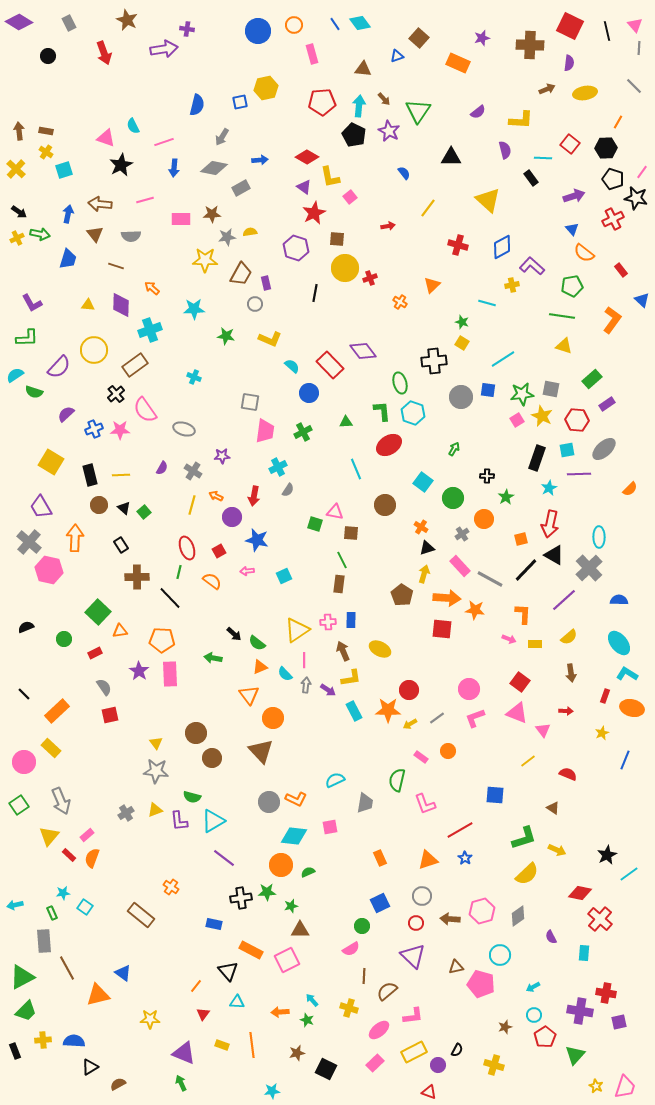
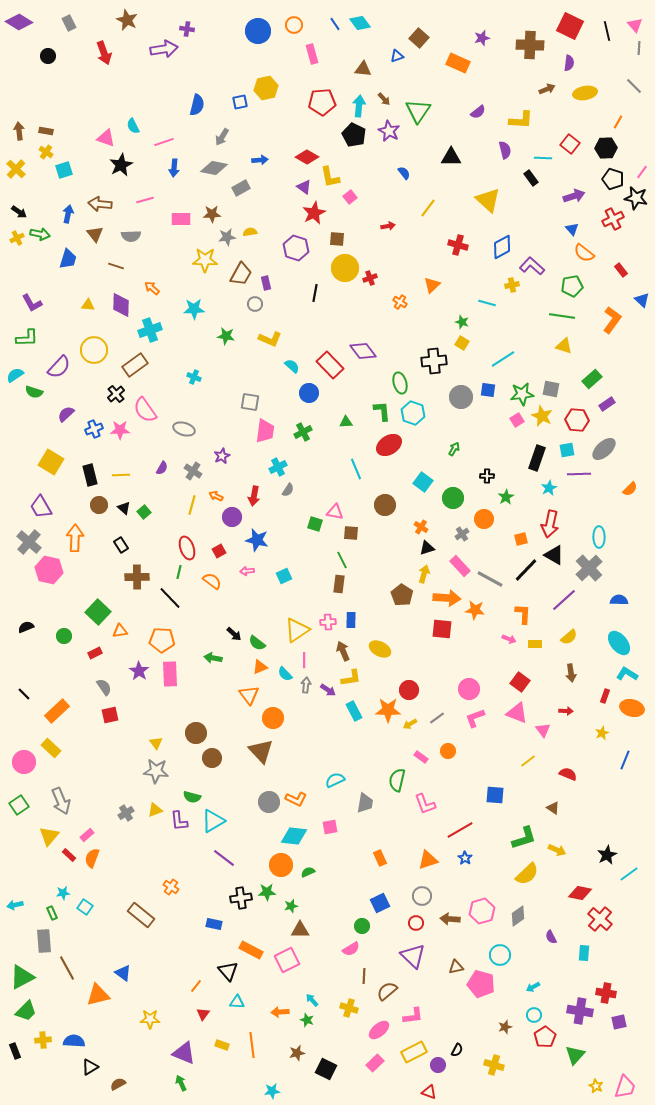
purple star at (222, 456): rotated 21 degrees counterclockwise
green circle at (64, 639): moved 3 px up
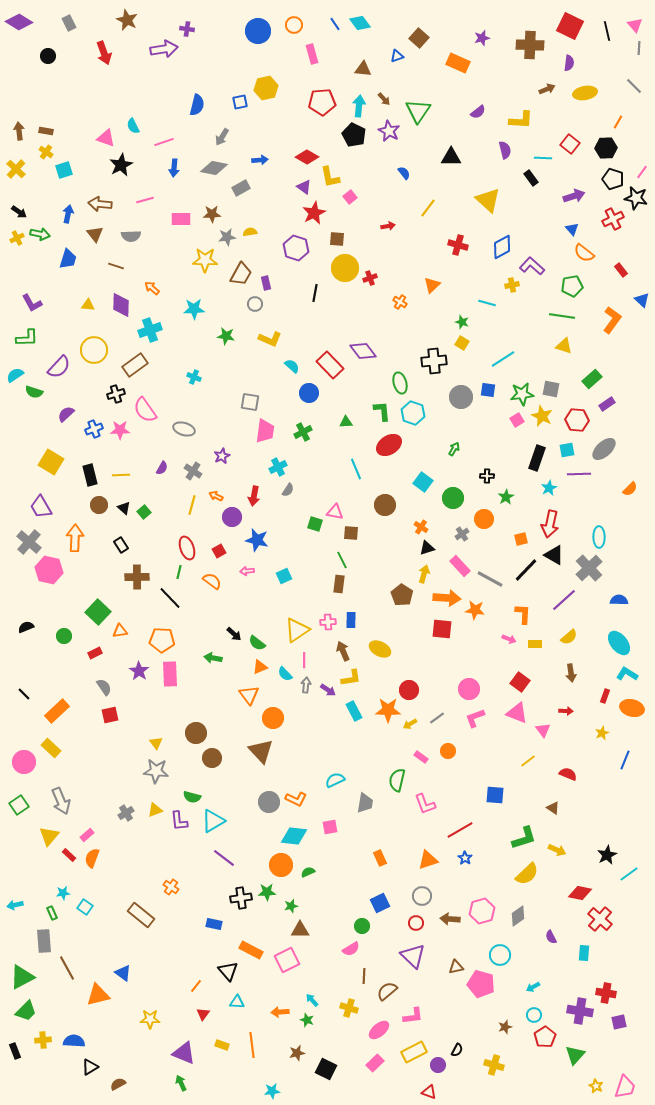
black cross at (116, 394): rotated 24 degrees clockwise
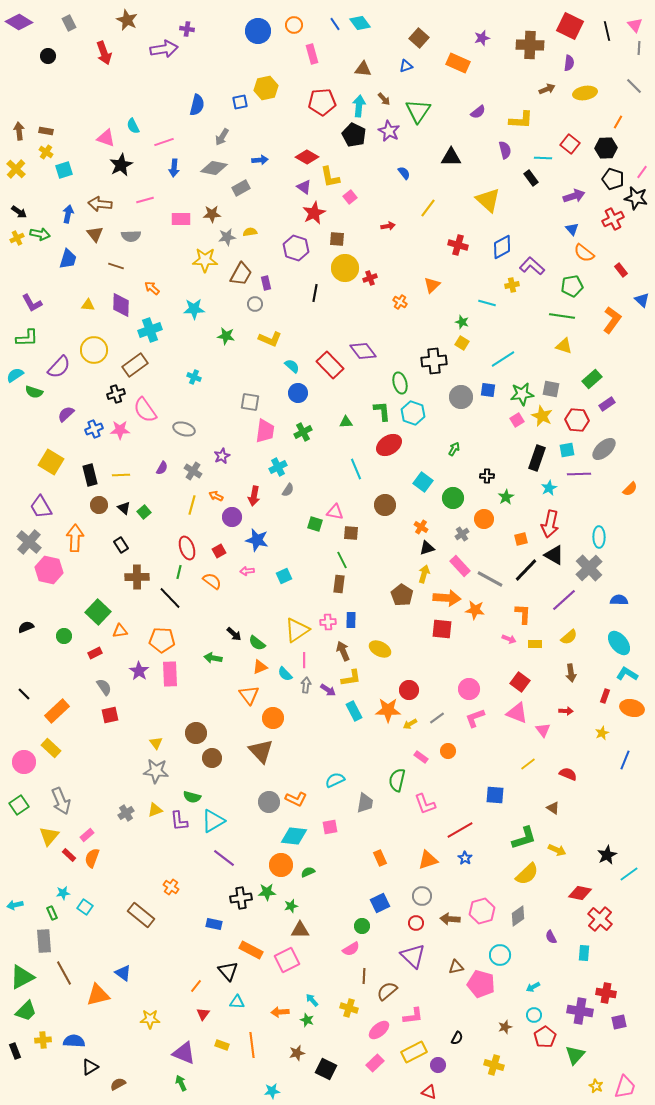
blue triangle at (397, 56): moved 9 px right, 10 px down
blue circle at (309, 393): moved 11 px left
yellow line at (528, 761): moved 3 px down
brown line at (67, 968): moved 3 px left, 5 px down
black semicircle at (457, 1050): moved 12 px up
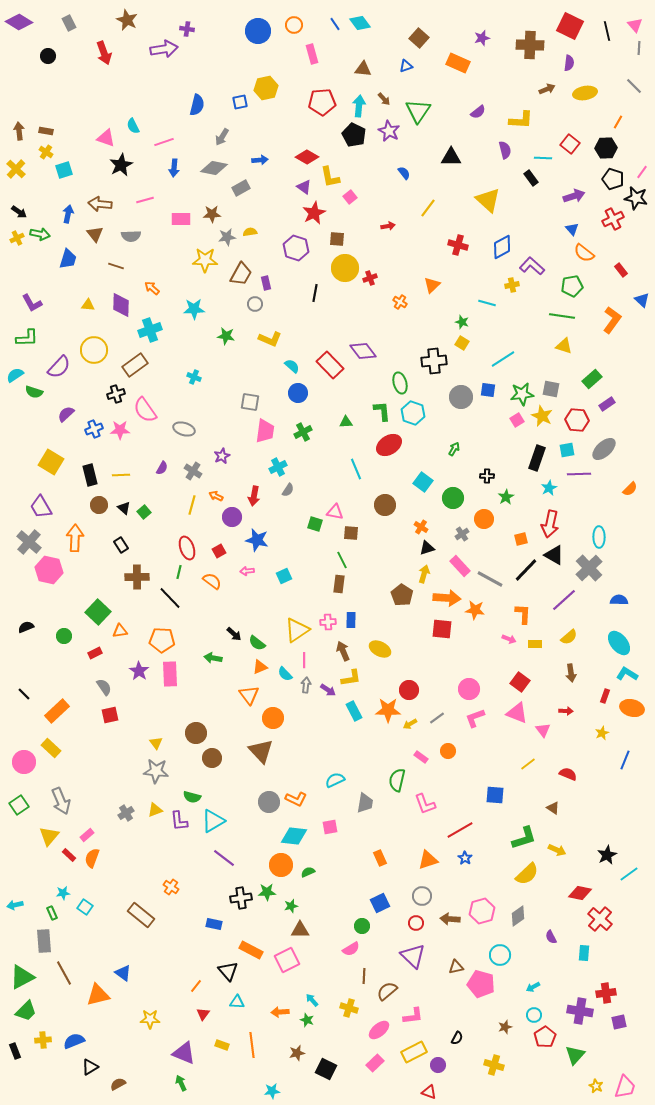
red cross at (606, 993): rotated 18 degrees counterclockwise
blue semicircle at (74, 1041): rotated 25 degrees counterclockwise
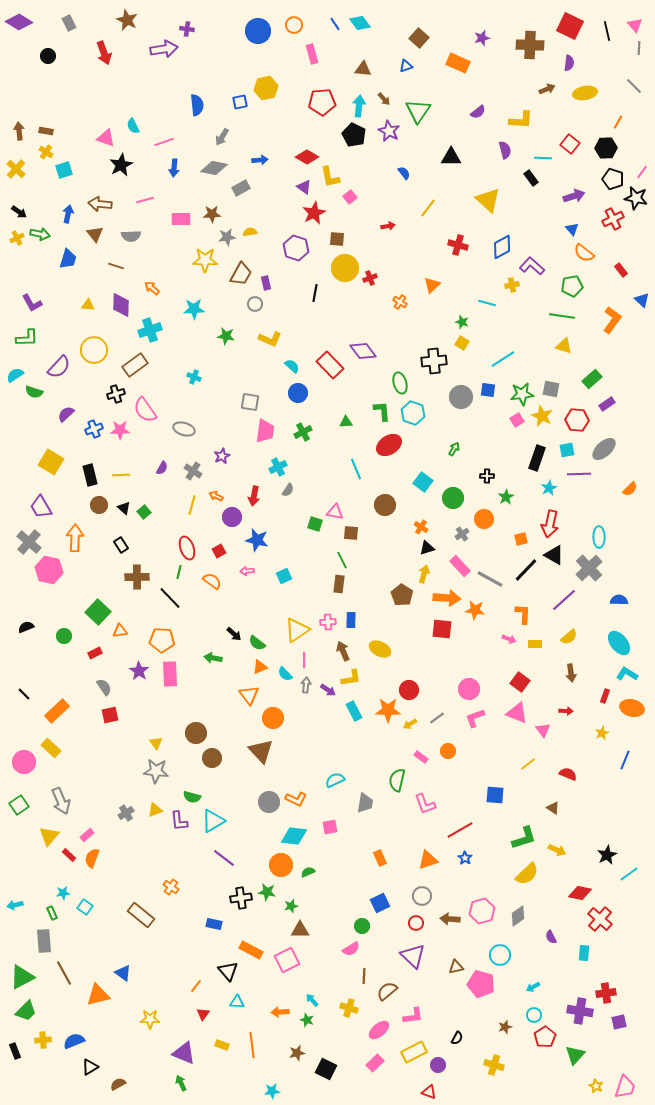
blue semicircle at (197, 105): rotated 20 degrees counterclockwise
green star at (267, 892): rotated 12 degrees clockwise
